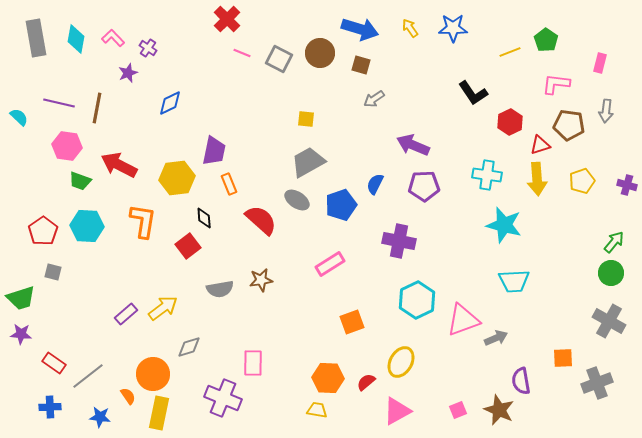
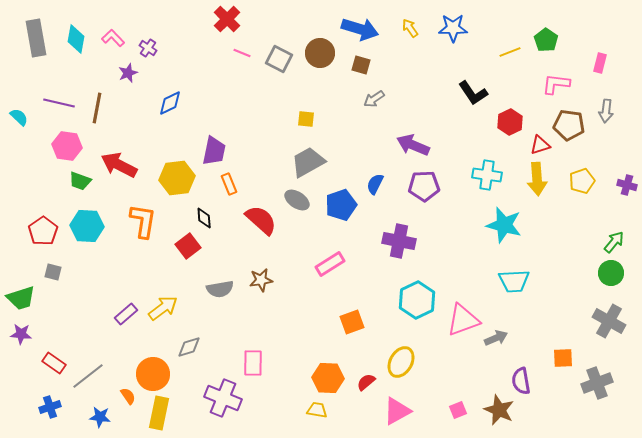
blue cross at (50, 407): rotated 15 degrees counterclockwise
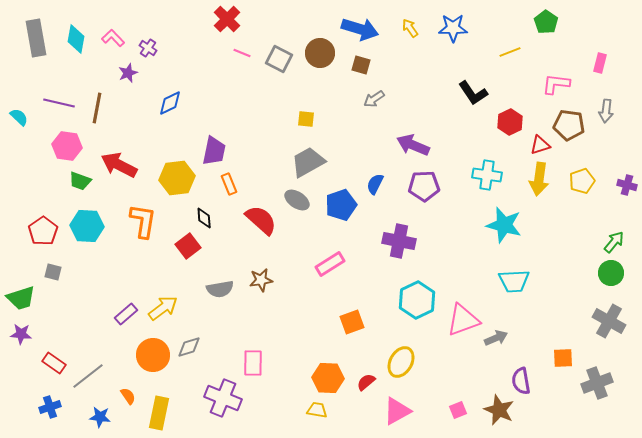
green pentagon at (546, 40): moved 18 px up
yellow arrow at (537, 179): moved 2 px right; rotated 12 degrees clockwise
orange circle at (153, 374): moved 19 px up
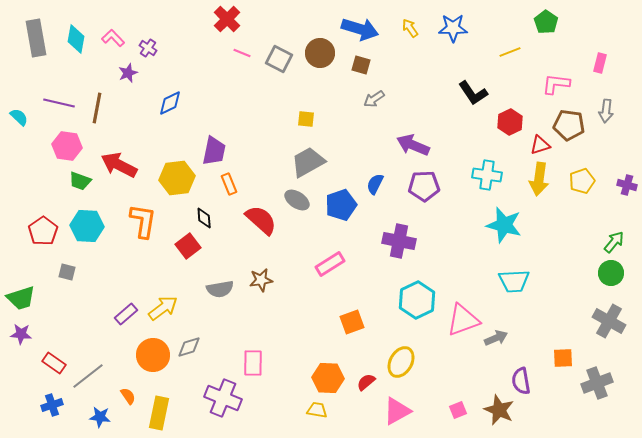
gray square at (53, 272): moved 14 px right
blue cross at (50, 407): moved 2 px right, 2 px up
